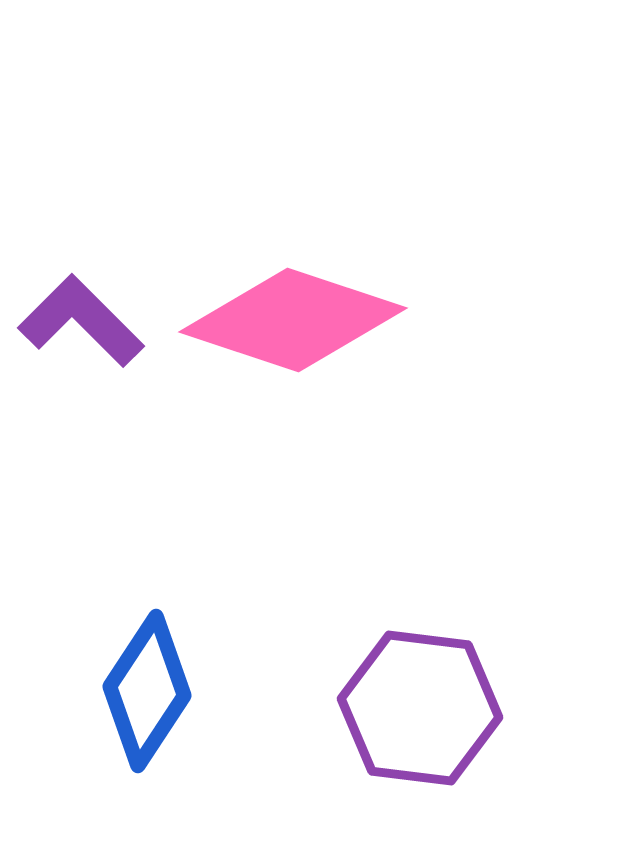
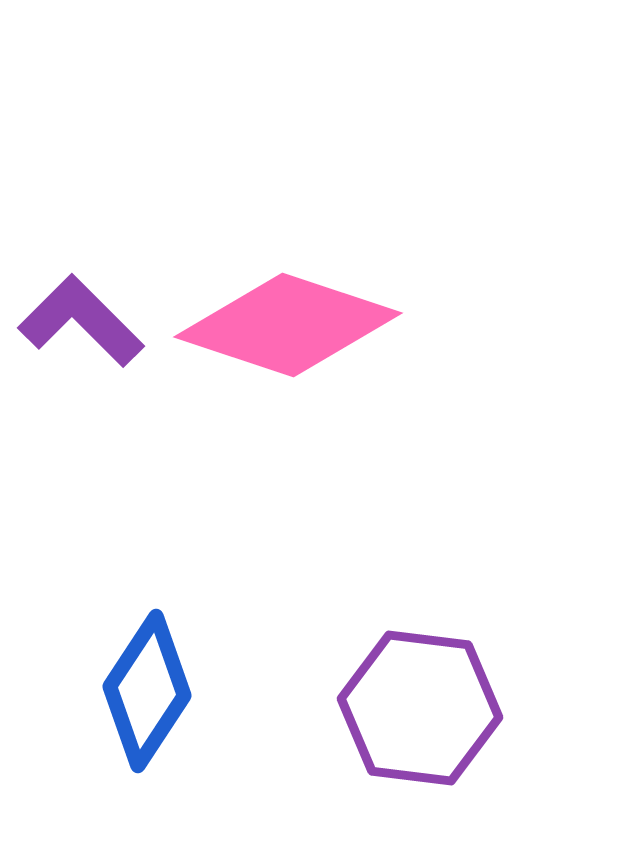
pink diamond: moved 5 px left, 5 px down
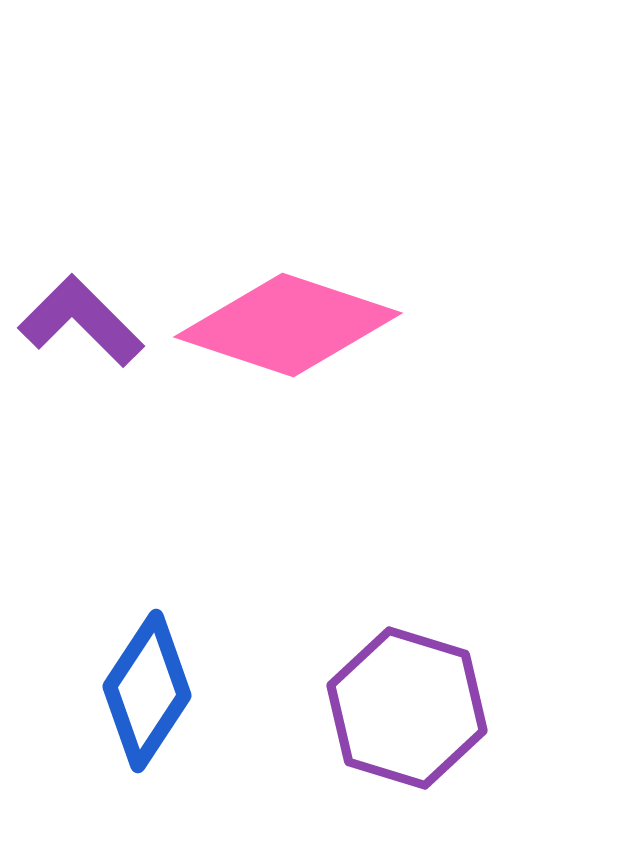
purple hexagon: moved 13 px left; rotated 10 degrees clockwise
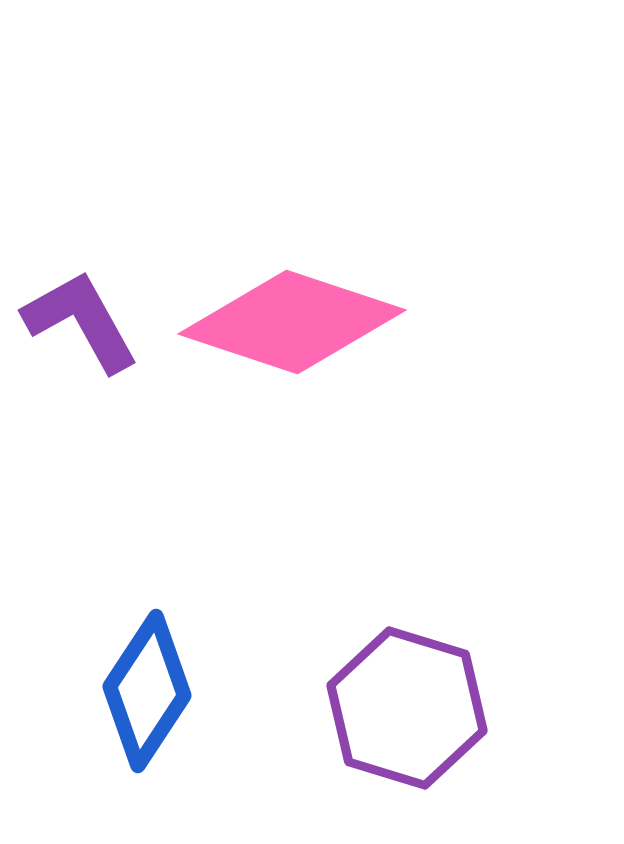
purple L-shape: rotated 16 degrees clockwise
pink diamond: moved 4 px right, 3 px up
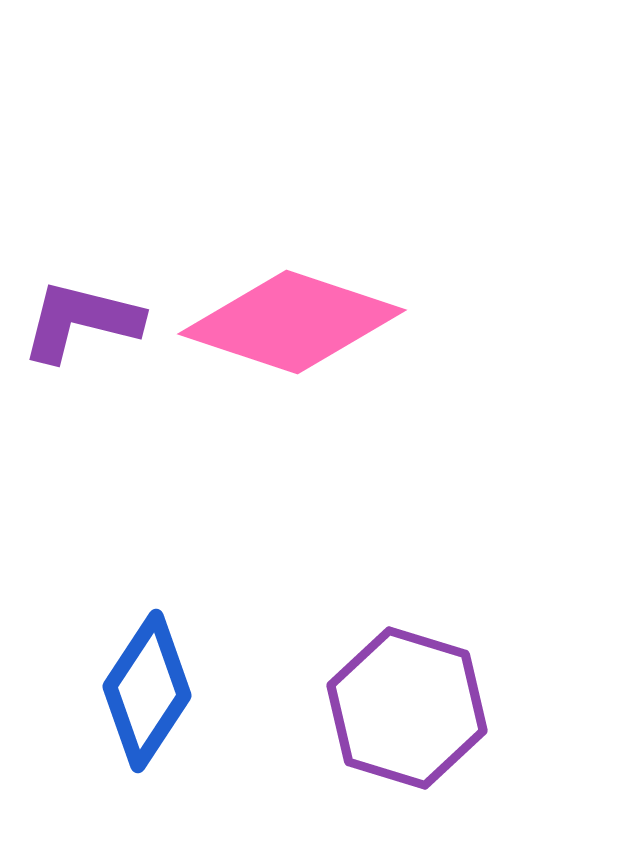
purple L-shape: rotated 47 degrees counterclockwise
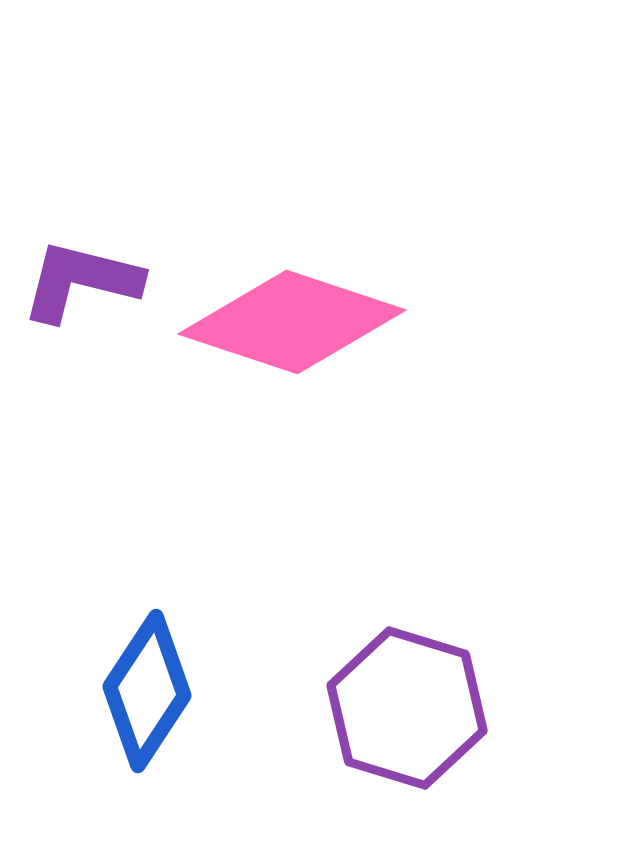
purple L-shape: moved 40 px up
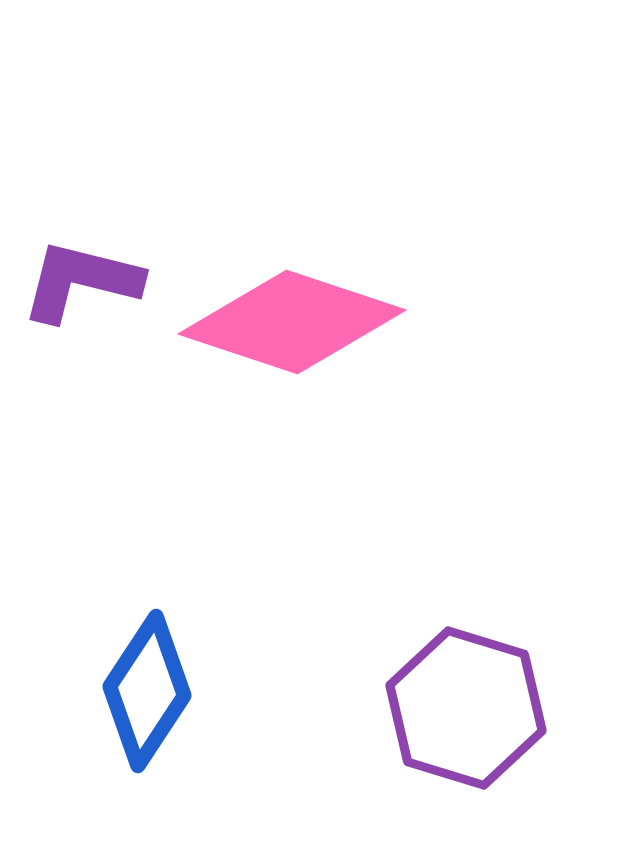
purple hexagon: moved 59 px right
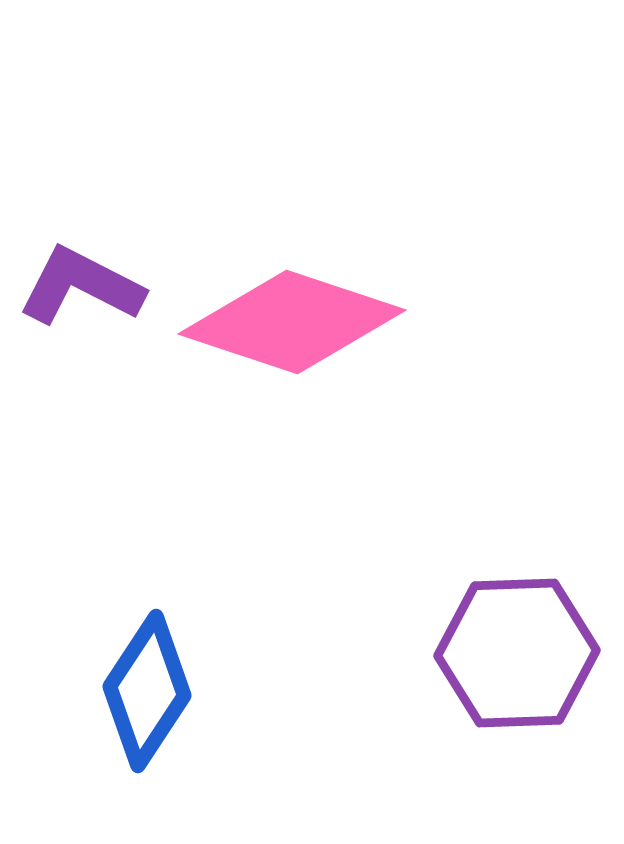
purple L-shape: moved 5 px down; rotated 13 degrees clockwise
purple hexagon: moved 51 px right, 55 px up; rotated 19 degrees counterclockwise
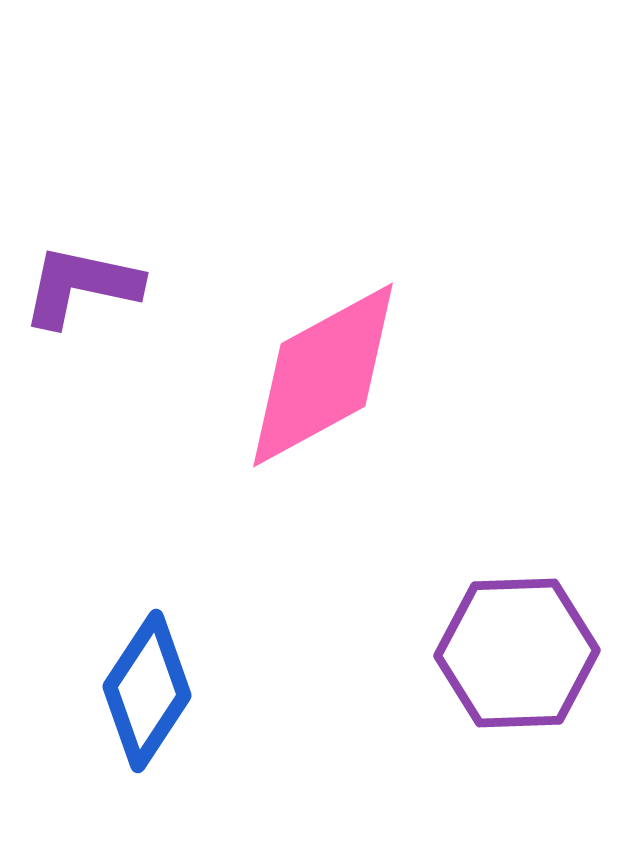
purple L-shape: rotated 15 degrees counterclockwise
pink diamond: moved 31 px right, 53 px down; rotated 47 degrees counterclockwise
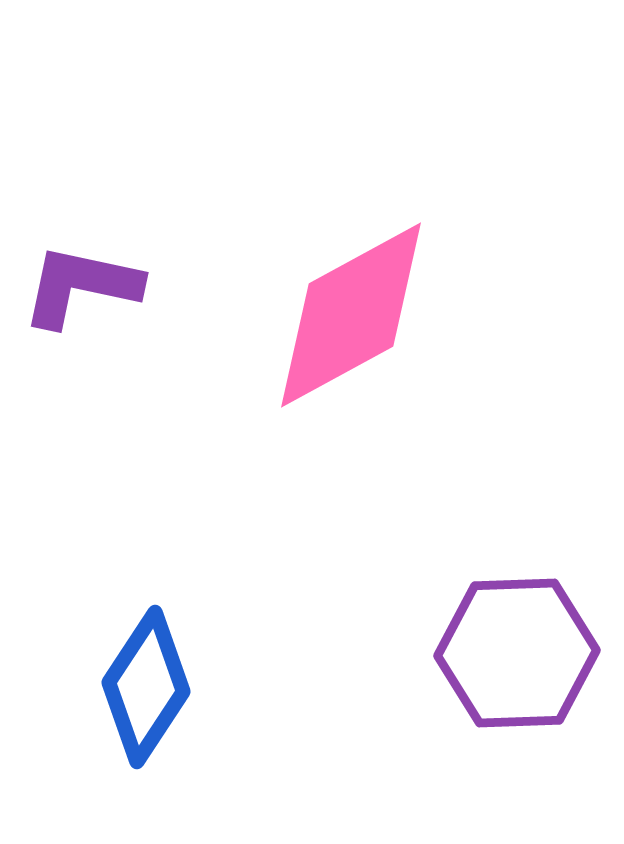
pink diamond: moved 28 px right, 60 px up
blue diamond: moved 1 px left, 4 px up
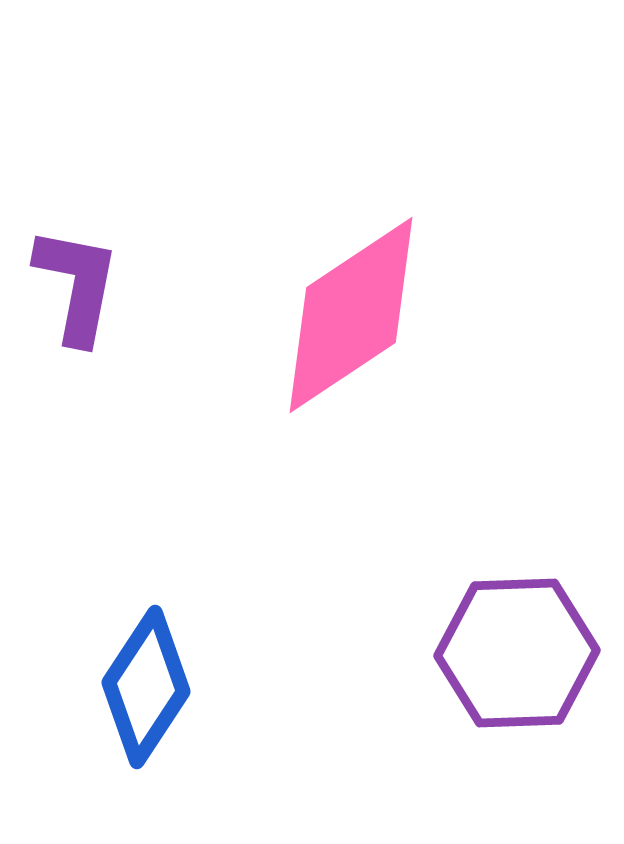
purple L-shape: moved 4 px left, 1 px up; rotated 89 degrees clockwise
pink diamond: rotated 5 degrees counterclockwise
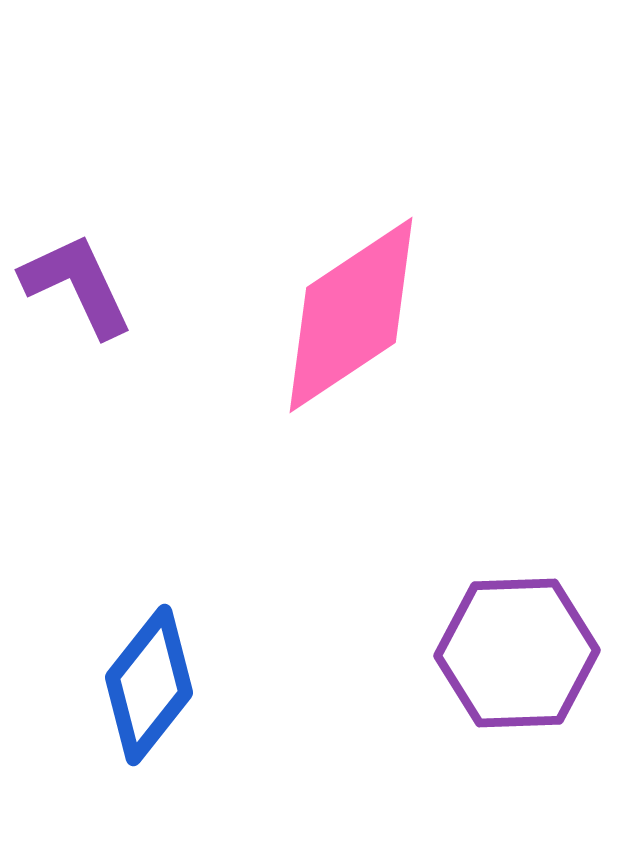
purple L-shape: rotated 36 degrees counterclockwise
blue diamond: moved 3 px right, 2 px up; rotated 5 degrees clockwise
